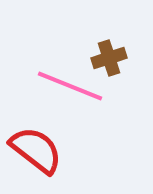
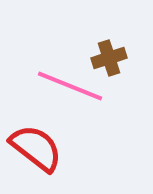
red semicircle: moved 2 px up
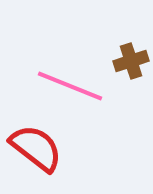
brown cross: moved 22 px right, 3 px down
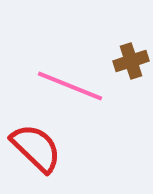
red semicircle: rotated 6 degrees clockwise
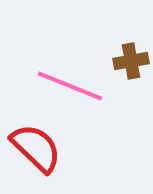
brown cross: rotated 8 degrees clockwise
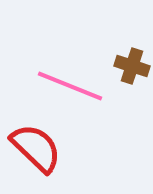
brown cross: moved 1 px right, 5 px down; rotated 28 degrees clockwise
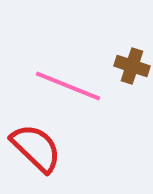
pink line: moved 2 px left
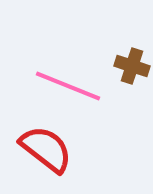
red semicircle: moved 10 px right, 1 px down; rotated 6 degrees counterclockwise
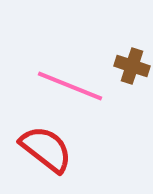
pink line: moved 2 px right
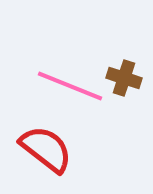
brown cross: moved 8 px left, 12 px down
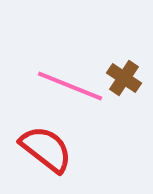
brown cross: rotated 16 degrees clockwise
